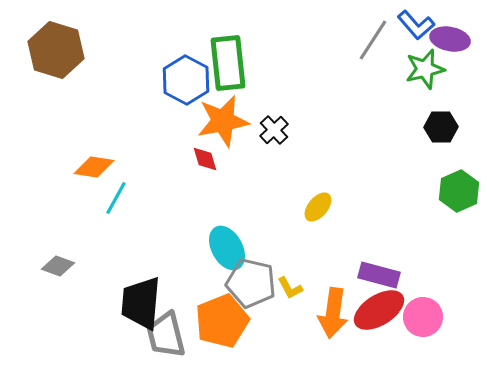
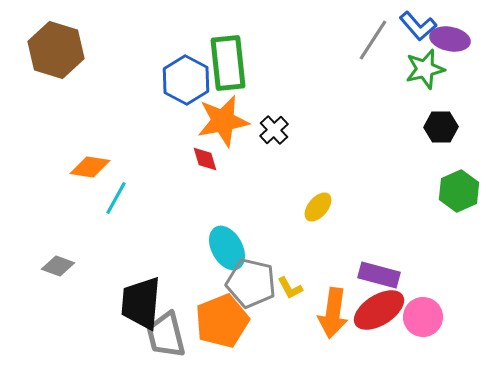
blue L-shape: moved 2 px right, 1 px down
orange diamond: moved 4 px left
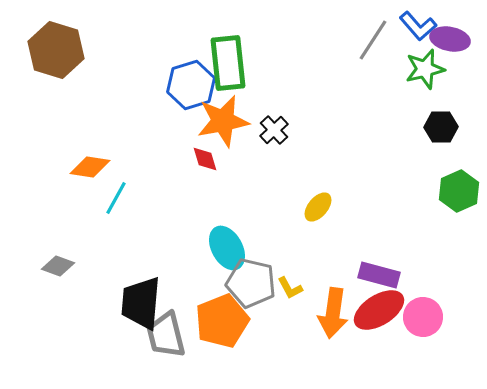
blue hexagon: moved 5 px right, 5 px down; rotated 15 degrees clockwise
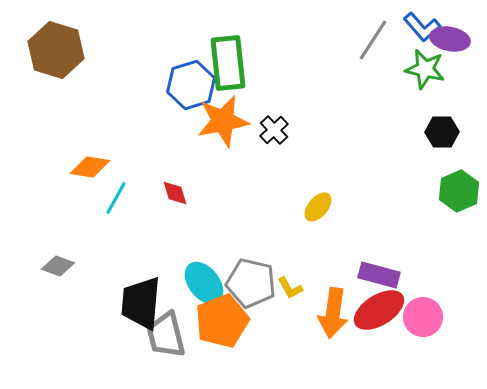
blue L-shape: moved 4 px right, 1 px down
green star: rotated 27 degrees clockwise
black hexagon: moved 1 px right, 5 px down
red diamond: moved 30 px left, 34 px down
cyan ellipse: moved 23 px left, 35 px down; rotated 9 degrees counterclockwise
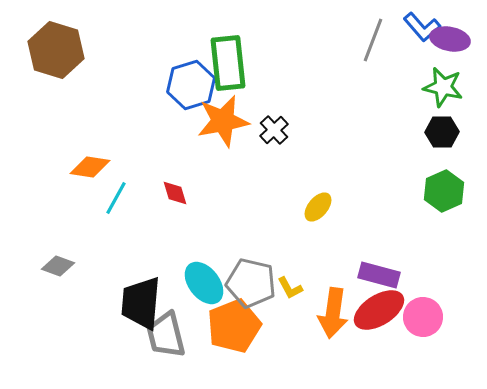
gray line: rotated 12 degrees counterclockwise
green star: moved 18 px right, 18 px down
green hexagon: moved 15 px left
orange pentagon: moved 12 px right, 5 px down
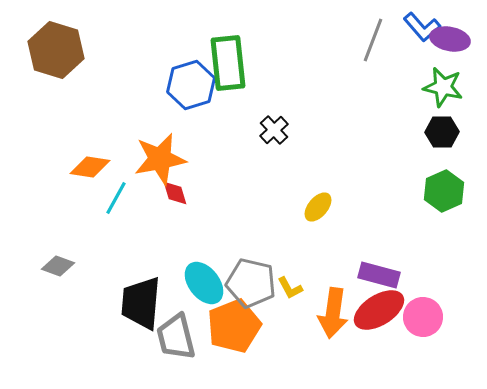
orange star: moved 63 px left, 38 px down
gray trapezoid: moved 10 px right, 2 px down
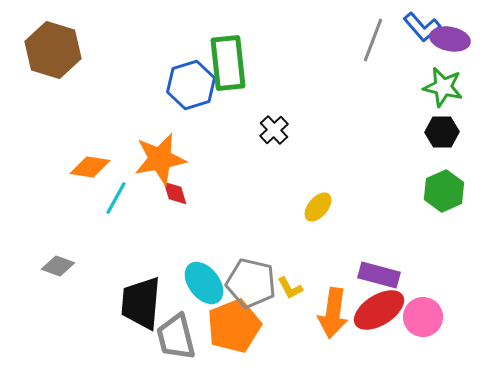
brown hexagon: moved 3 px left
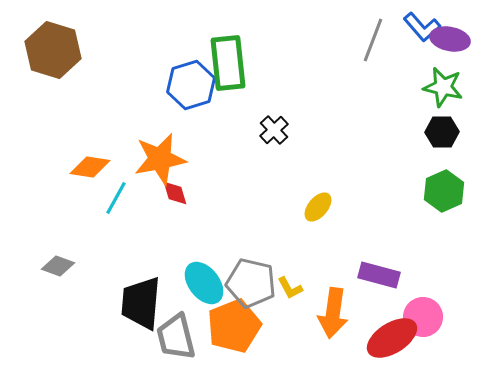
red ellipse: moved 13 px right, 28 px down
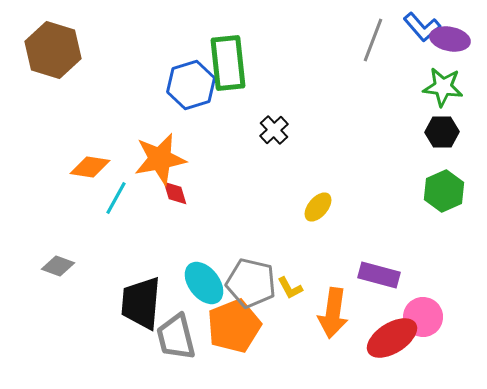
green star: rotated 6 degrees counterclockwise
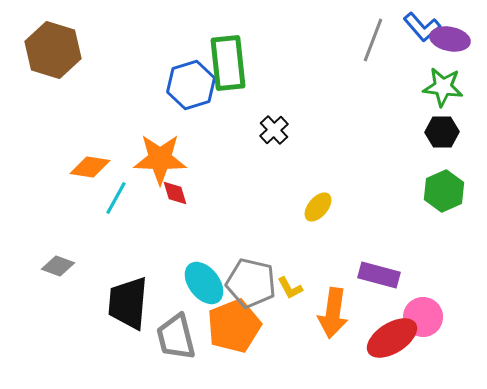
orange star: rotated 12 degrees clockwise
black trapezoid: moved 13 px left
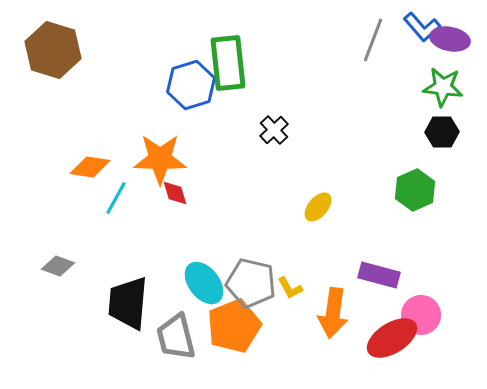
green hexagon: moved 29 px left, 1 px up
pink circle: moved 2 px left, 2 px up
